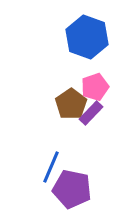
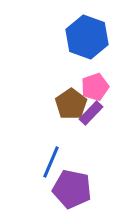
blue line: moved 5 px up
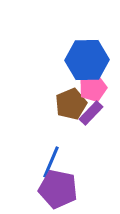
blue hexagon: moved 23 px down; rotated 21 degrees counterclockwise
pink pentagon: moved 2 px left, 1 px down
brown pentagon: rotated 12 degrees clockwise
purple pentagon: moved 14 px left
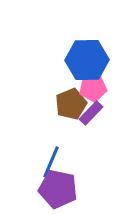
pink pentagon: rotated 12 degrees clockwise
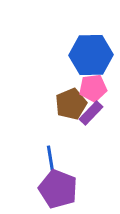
blue hexagon: moved 4 px right, 5 px up
blue line: rotated 32 degrees counterclockwise
purple pentagon: rotated 9 degrees clockwise
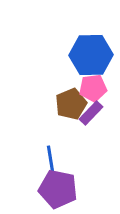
purple pentagon: rotated 9 degrees counterclockwise
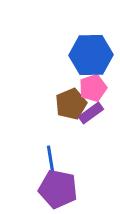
pink pentagon: rotated 12 degrees counterclockwise
purple rectangle: rotated 10 degrees clockwise
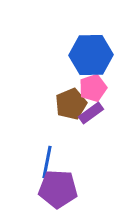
blue line: moved 4 px left; rotated 20 degrees clockwise
purple pentagon: rotated 9 degrees counterclockwise
